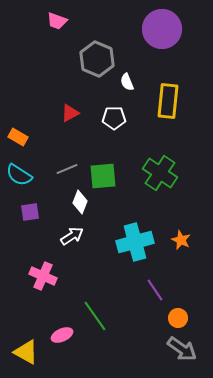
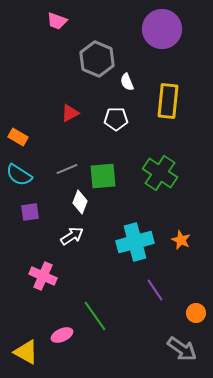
white pentagon: moved 2 px right, 1 px down
orange circle: moved 18 px right, 5 px up
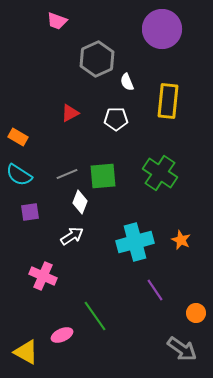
gray hexagon: rotated 12 degrees clockwise
gray line: moved 5 px down
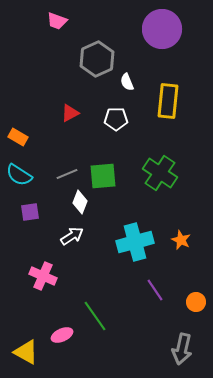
orange circle: moved 11 px up
gray arrow: rotated 68 degrees clockwise
